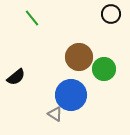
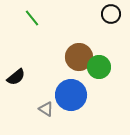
green circle: moved 5 px left, 2 px up
gray triangle: moved 9 px left, 5 px up
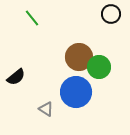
blue circle: moved 5 px right, 3 px up
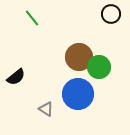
blue circle: moved 2 px right, 2 px down
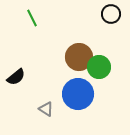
green line: rotated 12 degrees clockwise
